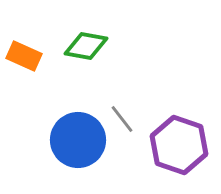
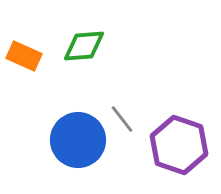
green diamond: moved 2 px left; rotated 15 degrees counterclockwise
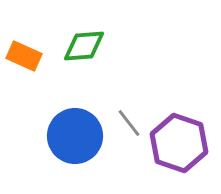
gray line: moved 7 px right, 4 px down
blue circle: moved 3 px left, 4 px up
purple hexagon: moved 2 px up
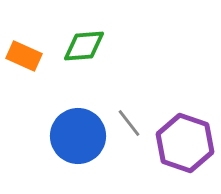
blue circle: moved 3 px right
purple hexagon: moved 6 px right
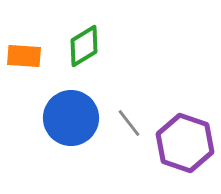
green diamond: rotated 27 degrees counterclockwise
orange rectangle: rotated 20 degrees counterclockwise
blue circle: moved 7 px left, 18 px up
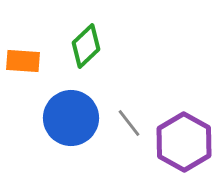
green diamond: moved 2 px right; rotated 12 degrees counterclockwise
orange rectangle: moved 1 px left, 5 px down
purple hexagon: moved 1 px left, 1 px up; rotated 10 degrees clockwise
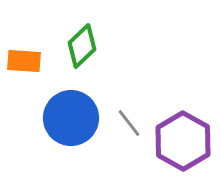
green diamond: moved 4 px left
orange rectangle: moved 1 px right
purple hexagon: moved 1 px left, 1 px up
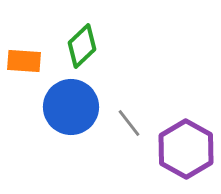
blue circle: moved 11 px up
purple hexagon: moved 3 px right, 8 px down
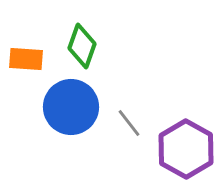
green diamond: rotated 27 degrees counterclockwise
orange rectangle: moved 2 px right, 2 px up
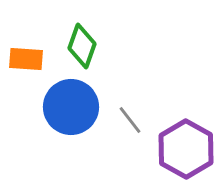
gray line: moved 1 px right, 3 px up
